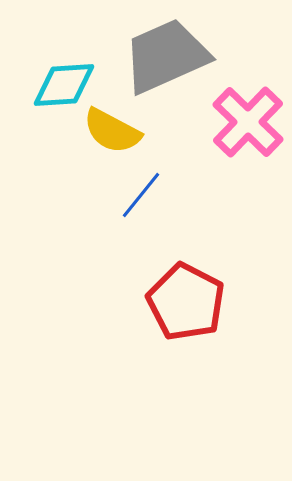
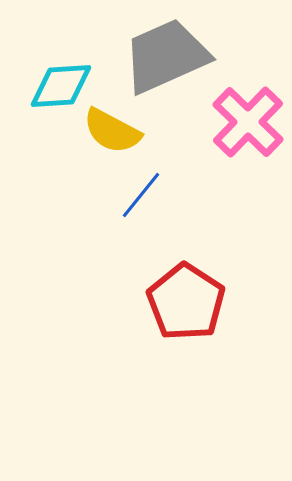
cyan diamond: moved 3 px left, 1 px down
red pentagon: rotated 6 degrees clockwise
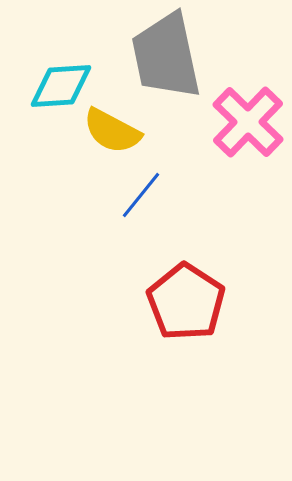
gray trapezoid: rotated 78 degrees counterclockwise
